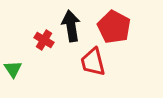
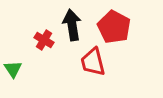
black arrow: moved 1 px right, 1 px up
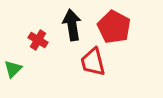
red cross: moved 6 px left
green triangle: rotated 18 degrees clockwise
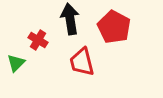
black arrow: moved 2 px left, 6 px up
red trapezoid: moved 11 px left
green triangle: moved 3 px right, 6 px up
